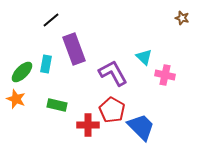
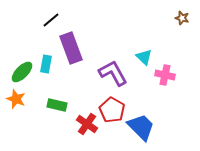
purple rectangle: moved 3 px left, 1 px up
red cross: moved 1 px left, 1 px up; rotated 35 degrees clockwise
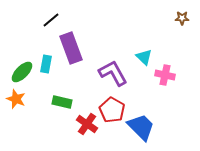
brown star: rotated 16 degrees counterclockwise
green rectangle: moved 5 px right, 3 px up
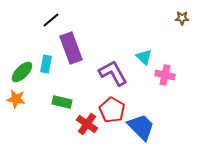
orange star: rotated 12 degrees counterclockwise
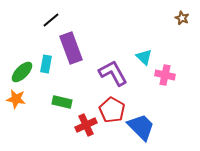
brown star: rotated 24 degrees clockwise
red cross: moved 1 px left, 1 px down; rotated 30 degrees clockwise
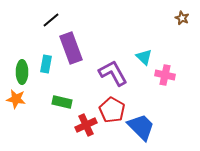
green ellipse: rotated 45 degrees counterclockwise
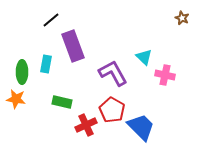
purple rectangle: moved 2 px right, 2 px up
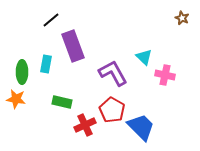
red cross: moved 1 px left
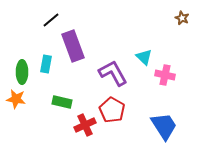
blue trapezoid: moved 23 px right, 1 px up; rotated 12 degrees clockwise
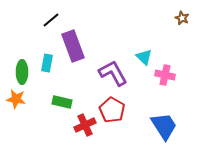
cyan rectangle: moved 1 px right, 1 px up
